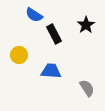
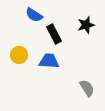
black star: rotated 18 degrees clockwise
blue trapezoid: moved 2 px left, 10 px up
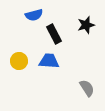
blue semicircle: rotated 48 degrees counterclockwise
yellow circle: moved 6 px down
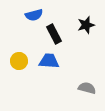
gray semicircle: rotated 42 degrees counterclockwise
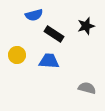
black star: moved 1 px down
black rectangle: rotated 30 degrees counterclockwise
yellow circle: moved 2 px left, 6 px up
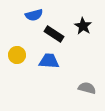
black star: moved 3 px left; rotated 24 degrees counterclockwise
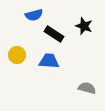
black star: moved 1 px right; rotated 12 degrees counterclockwise
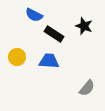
blue semicircle: rotated 42 degrees clockwise
yellow circle: moved 2 px down
gray semicircle: rotated 114 degrees clockwise
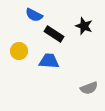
yellow circle: moved 2 px right, 6 px up
gray semicircle: moved 2 px right; rotated 30 degrees clockwise
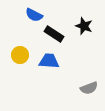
yellow circle: moved 1 px right, 4 px down
